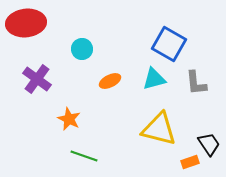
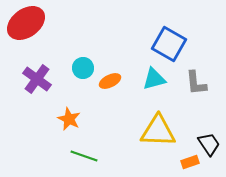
red ellipse: rotated 30 degrees counterclockwise
cyan circle: moved 1 px right, 19 px down
yellow triangle: moved 1 px left, 2 px down; rotated 12 degrees counterclockwise
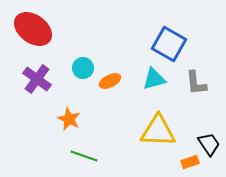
red ellipse: moved 7 px right, 6 px down; rotated 72 degrees clockwise
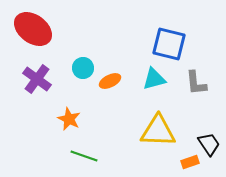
blue square: rotated 16 degrees counterclockwise
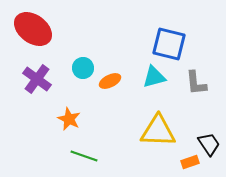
cyan triangle: moved 2 px up
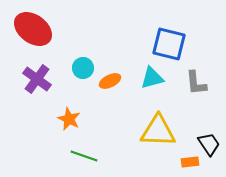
cyan triangle: moved 2 px left, 1 px down
orange rectangle: rotated 12 degrees clockwise
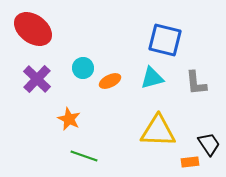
blue square: moved 4 px left, 4 px up
purple cross: rotated 8 degrees clockwise
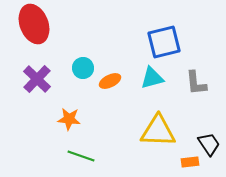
red ellipse: moved 1 px right, 5 px up; rotated 33 degrees clockwise
blue square: moved 1 px left, 2 px down; rotated 28 degrees counterclockwise
orange star: rotated 20 degrees counterclockwise
green line: moved 3 px left
